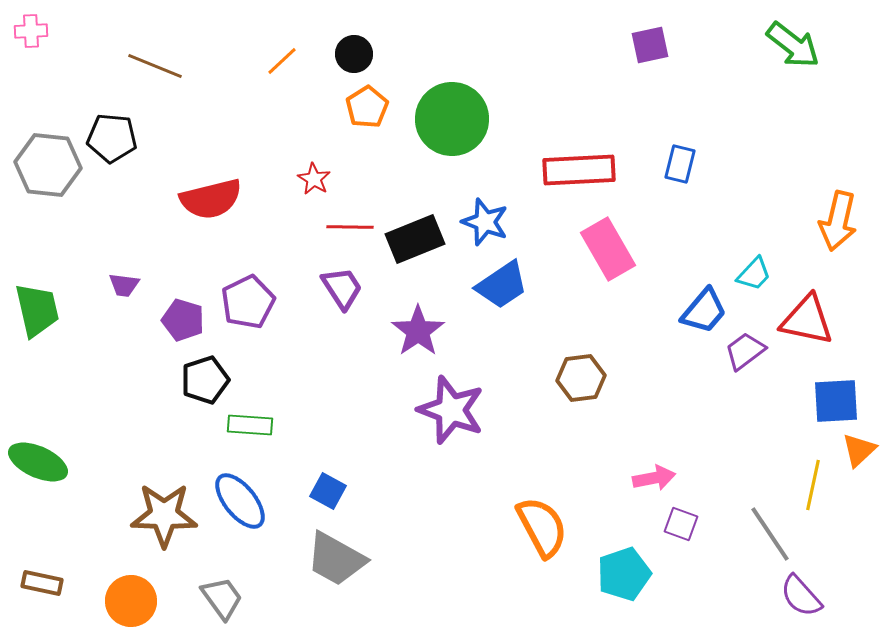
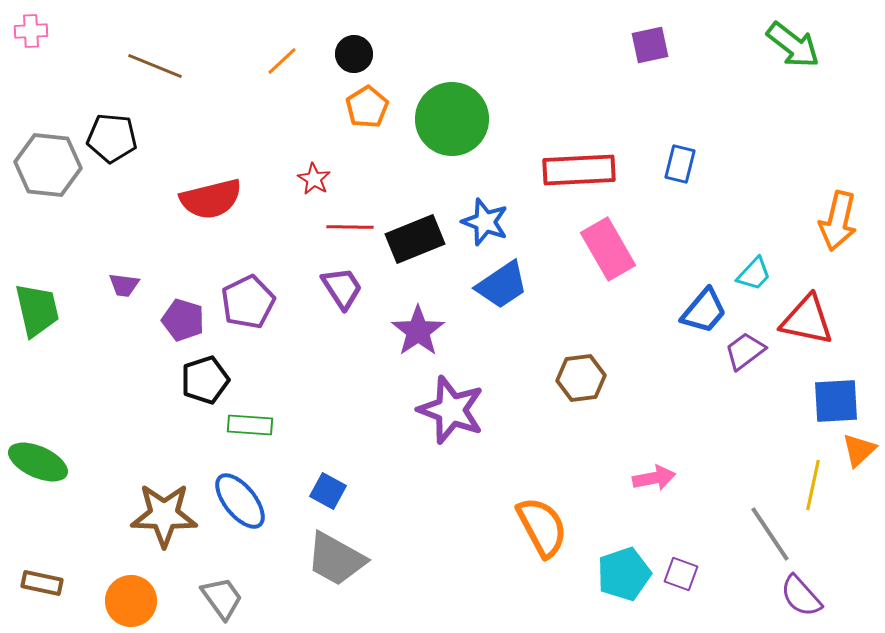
purple square at (681, 524): moved 50 px down
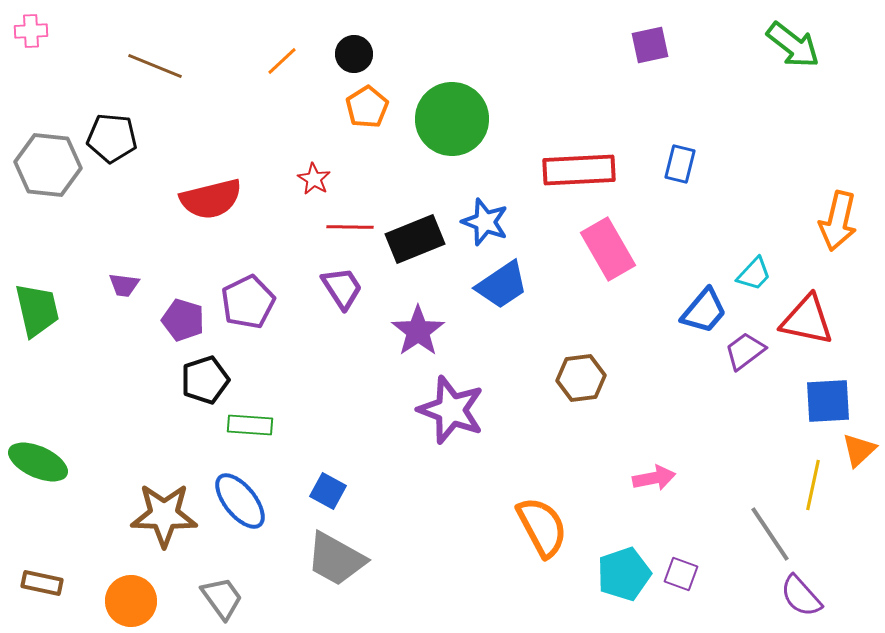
blue square at (836, 401): moved 8 px left
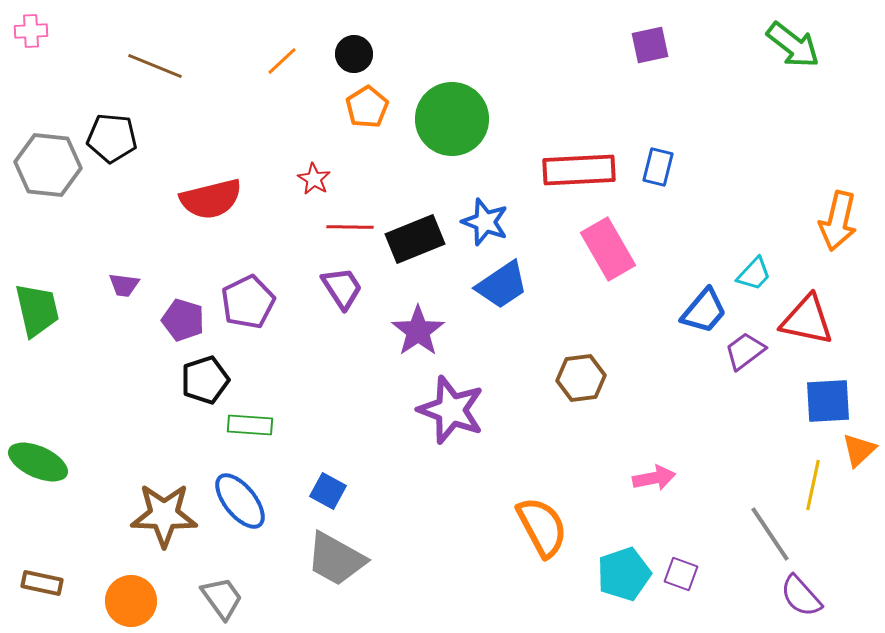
blue rectangle at (680, 164): moved 22 px left, 3 px down
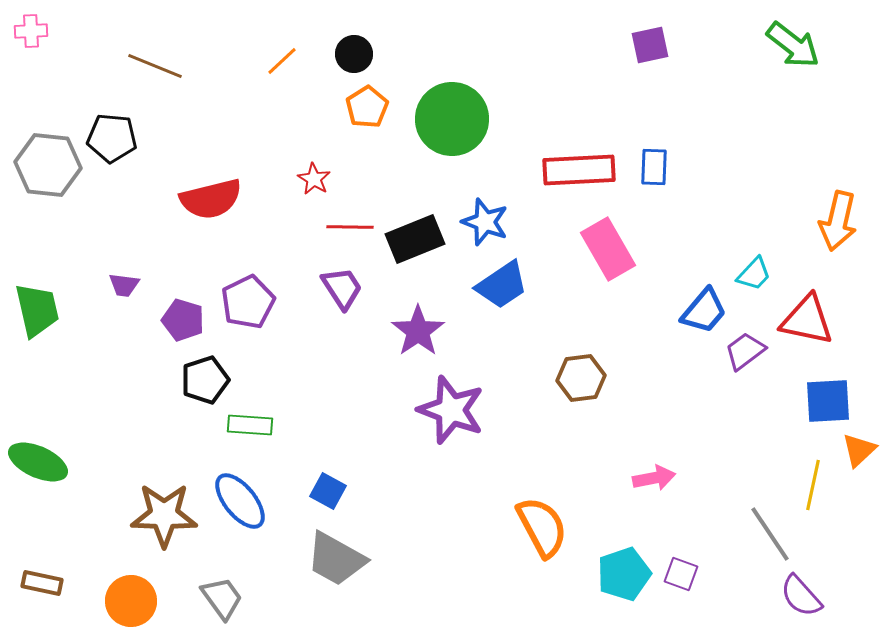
blue rectangle at (658, 167): moved 4 px left; rotated 12 degrees counterclockwise
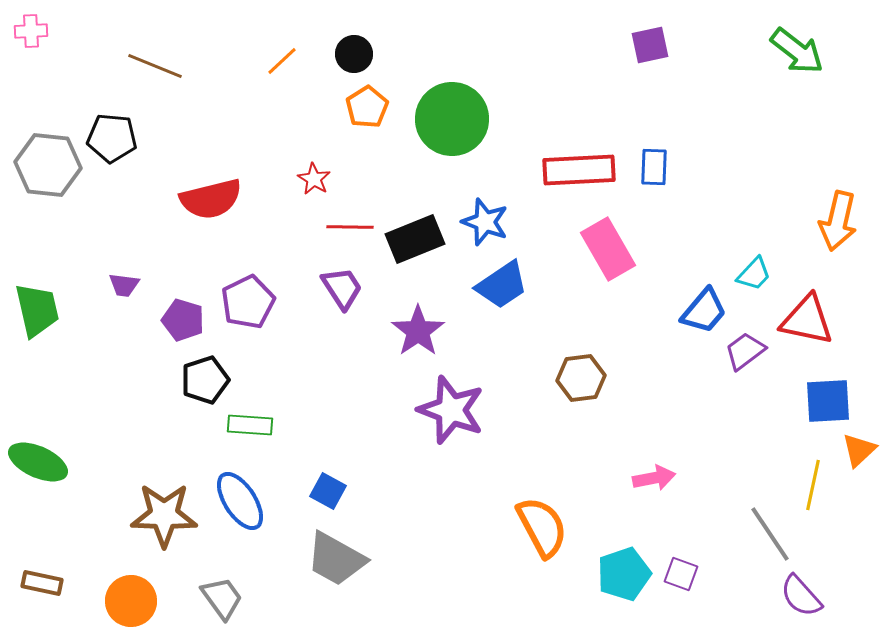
green arrow at (793, 45): moved 4 px right, 6 px down
blue ellipse at (240, 501): rotated 6 degrees clockwise
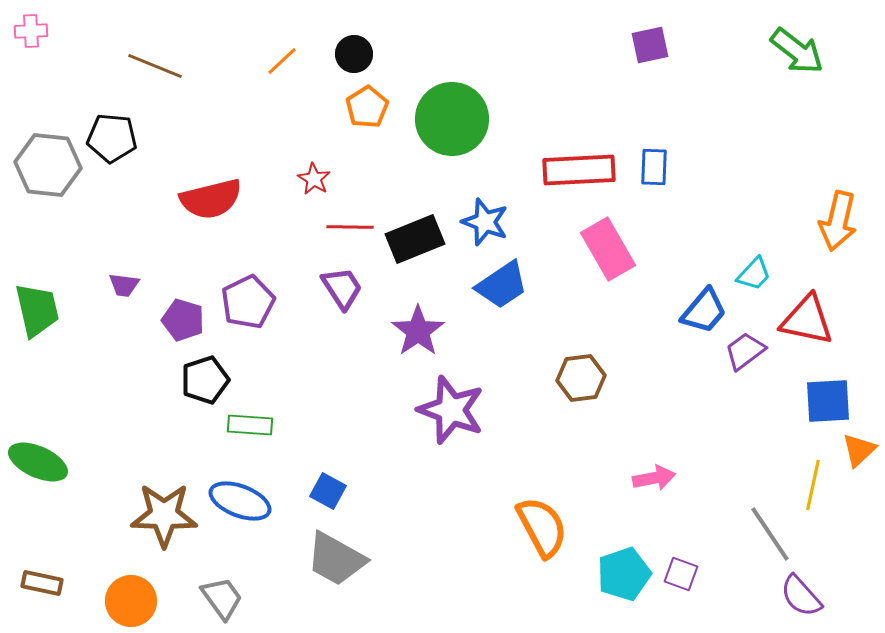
blue ellipse at (240, 501): rotated 36 degrees counterclockwise
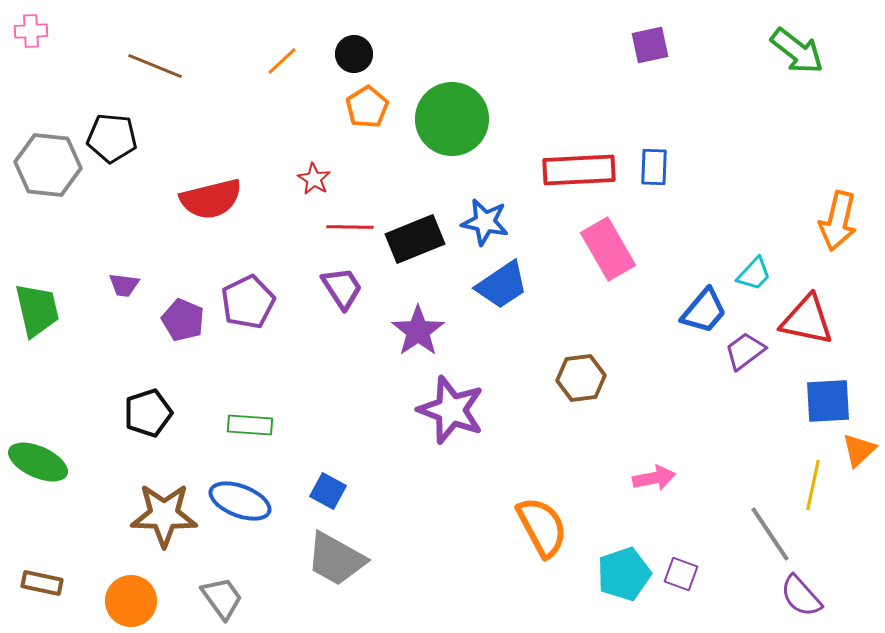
blue star at (485, 222): rotated 9 degrees counterclockwise
purple pentagon at (183, 320): rotated 6 degrees clockwise
black pentagon at (205, 380): moved 57 px left, 33 px down
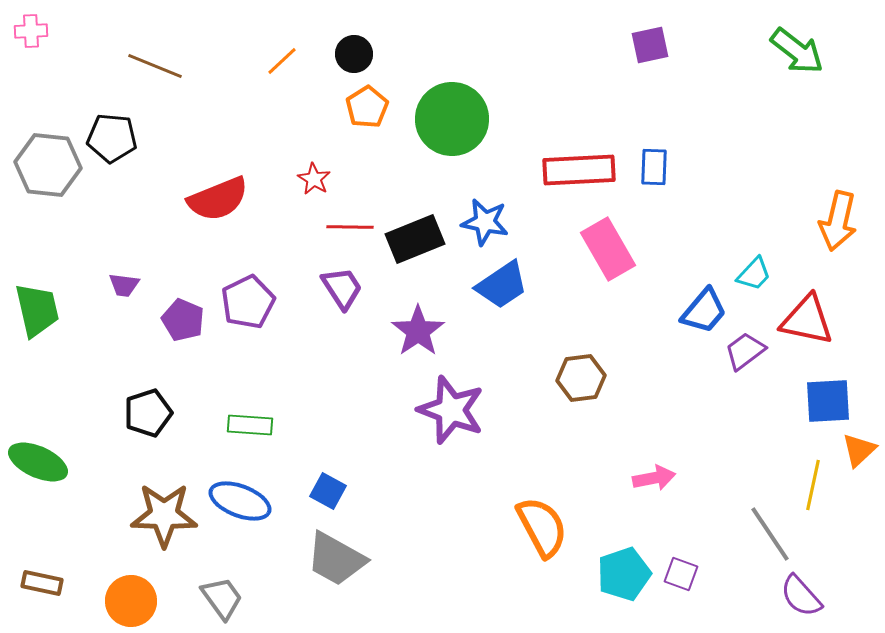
red semicircle at (211, 199): moved 7 px right; rotated 8 degrees counterclockwise
